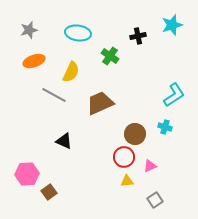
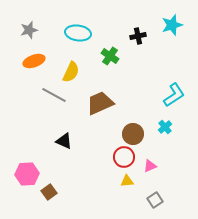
cyan cross: rotated 32 degrees clockwise
brown circle: moved 2 px left
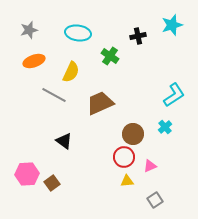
black triangle: rotated 12 degrees clockwise
brown square: moved 3 px right, 9 px up
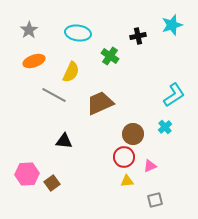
gray star: rotated 18 degrees counterclockwise
black triangle: rotated 30 degrees counterclockwise
gray square: rotated 21 degrees clockwise
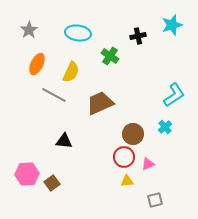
orange ellipse: moved 3 px right, 3 px down; rotated 45 degrees counterclockwise
pink triangle: moved 2 px left, 2 px up
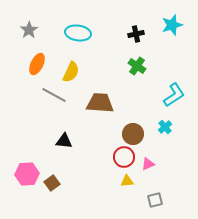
black cross: moved 2 px left, 2 px up
green cross: moved 27 px right, 10 px down
brown trapezoid: rotated 28 degrees clockwise
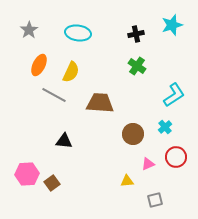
orange ellipse: moved 2 px right, 1 px down
red circle: moved 52 px right
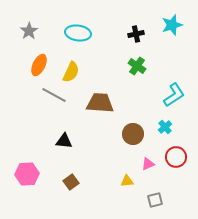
gray star: moved 1 px down
brown square: moved 19 px right, 1 px up
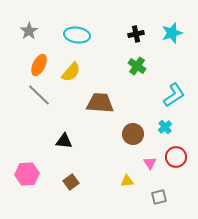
cyan star: moved 8 px down
cyan ellipse: moved 1 px left, 2 px down
yellow semicircle: rotated 15 degrees clockwise
gray line: moved 15 px left; rotated 15 degrees clockwise
pink triangle: moved 2 px right, 1 px up; rotated 40 degrees counterclockwise
gray square: moved 4 px right, 3 px up
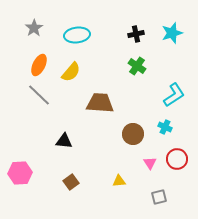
gray star: moved 5 px right, 3 px up
cyan ellipse: rotated 15 degrees counterclockwise
cyan cross: rotated 24 degrees counterclockwise
red circle: moved 1 px right, 2 px down
pink hexagon: moved 7 px left, 1 px up
yellow triangle: moved 8 px left
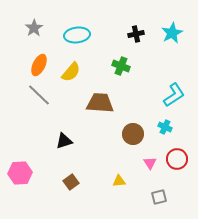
cyan star: rotated 10 degrees counterclockwise
green cross: moved 16 px left; rotated 12 degrees counterclockwise
black triangle: rotated 24 degrees counterclockwise
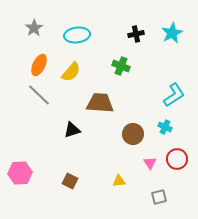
black triangle: moved 8 px right, 11 px up
brown square: moved 1 px left, 1 px up; rotated 28 degrees counterclockwise
